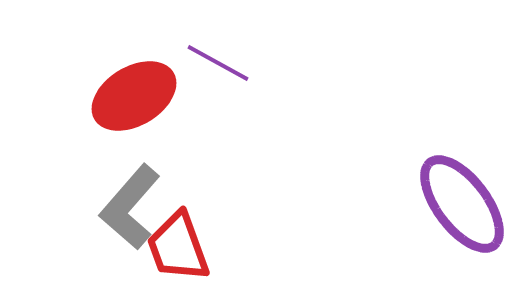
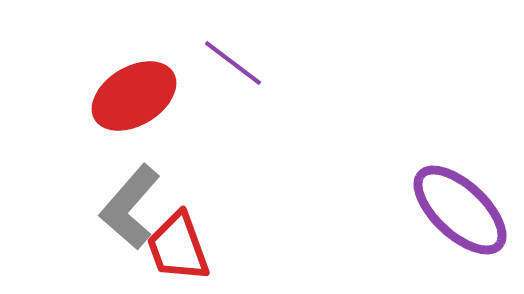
purple line: moved 15 px right; rotated 8 degrees clockwise
purple ellipse: moved 2 px left, 6 px down; rotated 10 degrees counterclockwise
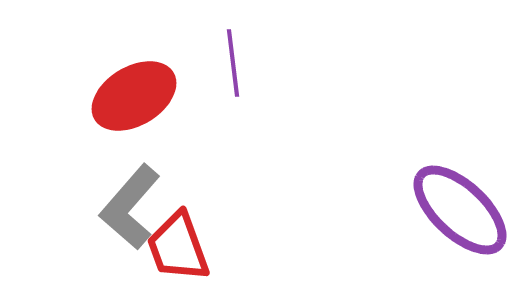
purple line: rotated 46 degrees clockwise
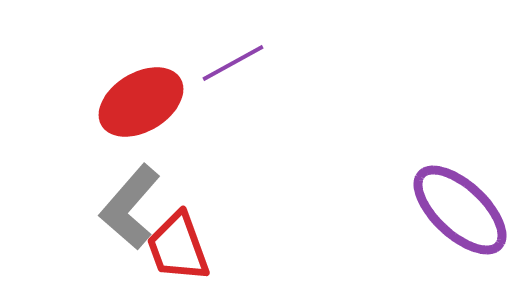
purple line: rotated 68 degrees clockwise
red ellipse: moved 7 px right, 6 px down
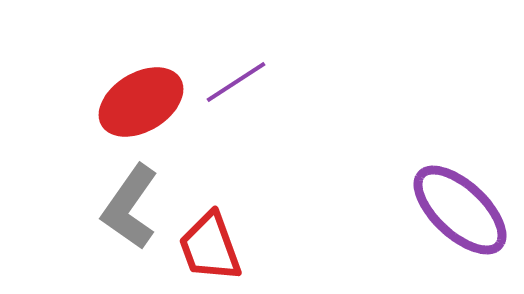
purple line: moved 3 px right, 19 px down; rotated 4 degrees counterclockwise
gray L-shape: rotated 6 degrees counterclockwise
red trapezoid: moved 32 px right
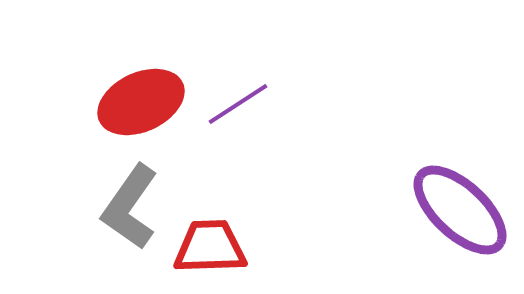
purple line: moved 2 px right, 22 px down
red ellipse: rotated 6 degrees clockwise
red trapezoid: rotated 108 degrees clockwise
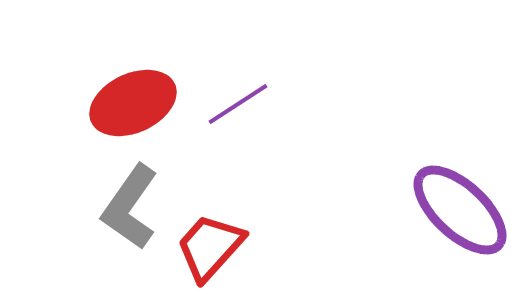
red ellipse: moved 8 px left, 1 px down
red trapezoid: rotated 46 degrees counterclockwise
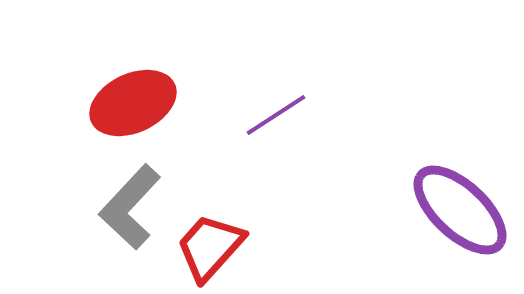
purple line: moved 38 px right, 11 px down
gray L-shape: rotated 8 degrees clockwise
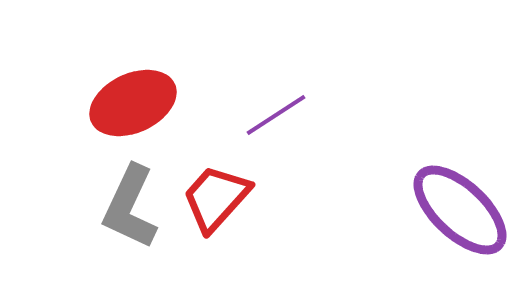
gray L-shape: rotated 18 degrees counterclockwise
red trapezoid: moved 6 px right, 49 px up
